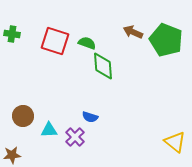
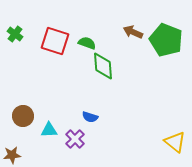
green cross: moved 3 px right; rotated 28 degrees clockwise
purple cross: moved 2 px down
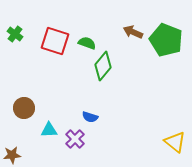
green diamond: rotated 44 degrees clockwise
brown circle: moved 1 px right, 8 px up
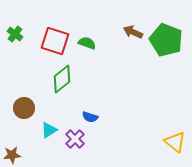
green diamond: moved 41 px left, 13 px down; rotated 12 degrees clockwise
cyan triangle: rotated 30 degrees counterclockwise
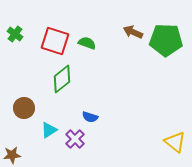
green pentagon: rotated 20 degrees counterclockwise
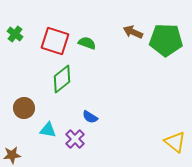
blue semicircle: rotated 14 degrees clockwise
cyan triangle: moved 1 px left; rotated 42 degrees clockwise
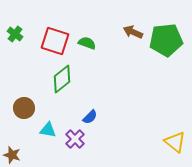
green pentagon: rotated 8 degrees counterclockwise
blue semicircle: rotated 77 degrees counterclockwise
brown star: rotated 24 degrees clockwise
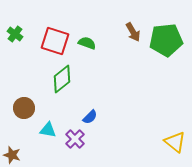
brown arrow: rotated 144 degrees counterclockwise
